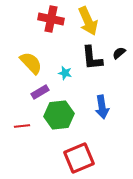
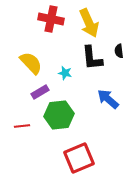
yellow arrow: moved 1 px right, 2 px down
black semicircle: moved 2 px up; rotated 56 degrees counterclockwise
blue arrow: moved 6 px right, 8 px up; rotated 140 degrees clockwise
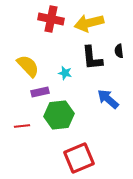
yellow arrow: rotated 100 degrees clockwise
yellow semicircle: moved 3 px left, 3 px down
purple rectangle: rotated 18 degrees clockwise
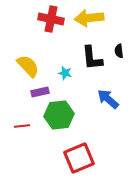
yellow arrow: moved 5 px up; rotated 8 degrees clockwise
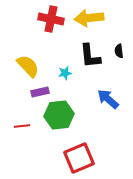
black L-shape: moved 2 px left, 2 px up
cyan star: rotated 24 degrees counterclockwise
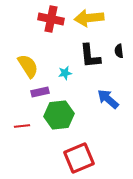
yellow semicircle: rotated 10 degrees clockwise
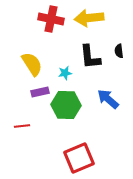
black L-shape: moved 1 px down
yellow semicircle: moved 4 px right, 2 px up
green hexagon: moved 7 px right, 10 px up; rotated 8 degrees clockwise
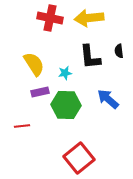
red cross: moved 1 px left, 1 px up
yellow semicircle: moved 2 px right
red square: rotated 16 degrees counterclockwise
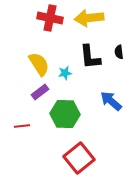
black semicircle: moved 1 px down
yellow semicircle: moved 5 px right
purple rectangle: rotated 24 degrees counterclockwise
blue arrow: moved 3 px right, 2 px down
green hexagon: moved 1 px left, 9 px down
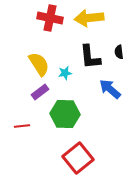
blue arrow: moved 1 px left, 12 px up
red square: moved 1 px left
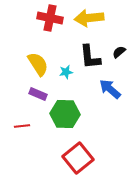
black semicircle: rotated 56 degrees clockwise
yellow semicircle: moved 1 px left
cyan star: moved 1 px right, 1 px up
purple rectangle: moved 2 px left, 2 px down; rotated 60 degrees clockwise
